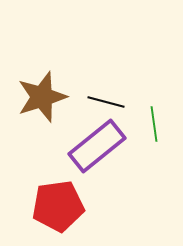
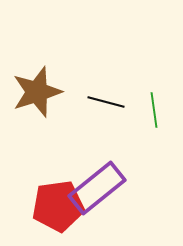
brown star: moved 5 px left, 5 px up
green line: moved 14 px up
purple rectangle: moved 42 px down
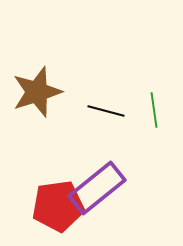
black line: moved 9 px down
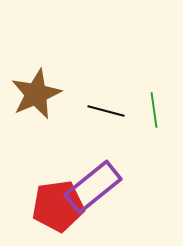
brown star: moved 1 px left, 2 px down; rotated 6 degrees counterclockwise
purple rectangle: moved 4 px left, 1 px up
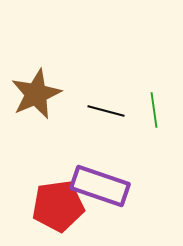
purple rectangle: moved 7 px right, 1 px up; rotated 58 degrees clockwise
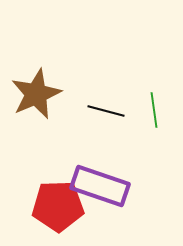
red pentagon: rotated 6 degrees clockwise
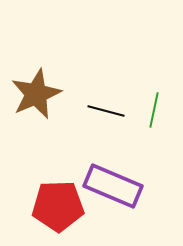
green line: rotated 20 degrees clockwise
purple rectangle: moved 13 px right; rotated 4 degrees clockwise
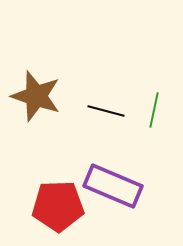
brown star: moved 2 px down; rotated 30 degrees counterclockwise
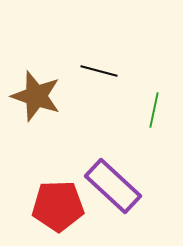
black line: moved 7 px left, 40 px up
purple rectangle: rotated 20 degrees clockwise
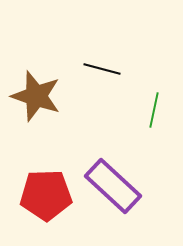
black line: moved 3 px right, 2 px up
red pentagon: moved 12 px left, 11 px up
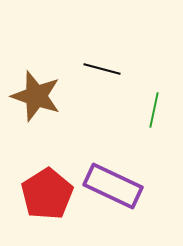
purple rectangle: rotated 18 degrees counterclockwise
red pentagon: moved 1 px right, 1 px up; rotated 30 degrees counterclockwise
